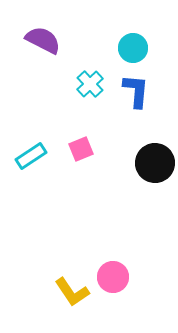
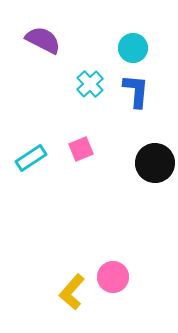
cyan rectangle: moved 2 px down
yellow L-shape: rotated 75 degrees clockwise
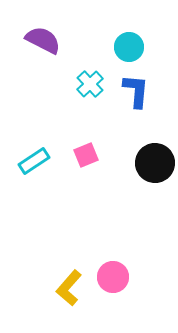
cyan circle: moved 4 px left, 1 px up
pink square: moved 5 px right, 6 px down
cyan rectangle: moved 3 px right, 3 px down
yellow L-shape: moved 3 px left, 4 px up
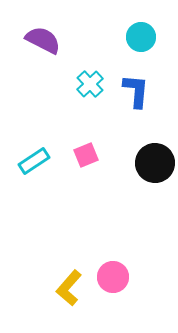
cyan circle: moved 12 px right, 10 px up
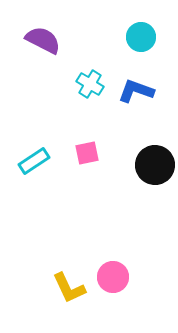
cyan cross: rotated 16 degrees counterclockwise
blue L-shape: rotated 75 degrees counterclockwise
pink square: moved 1 px right, 2 px up; rotated 10 degrees clockwise
black circle: moved 2 px down
yellow L-shape: rotated 66 degrees counterclockwise
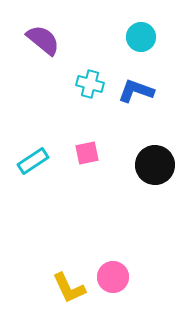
purple semicircle: rotated 12 degrees clockwise
cyan cross: rotated 16 degrees counterclockwise
cyan rectangle: moved 1 px left
